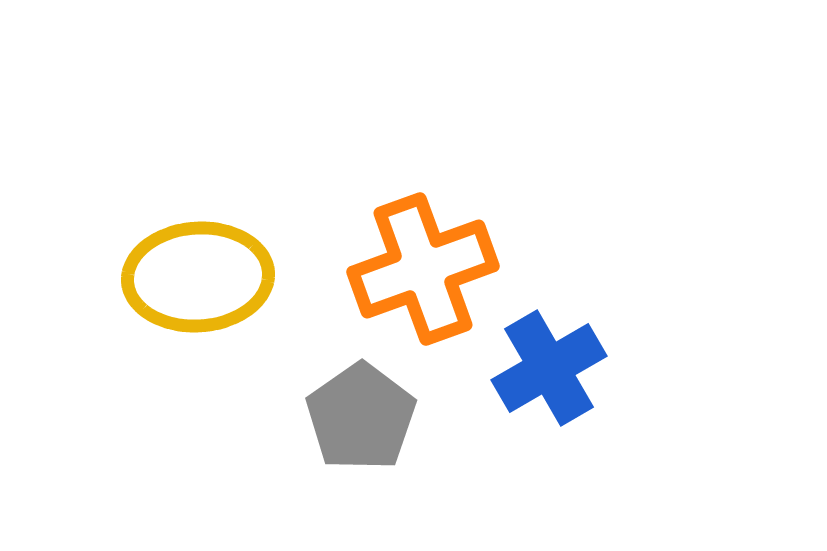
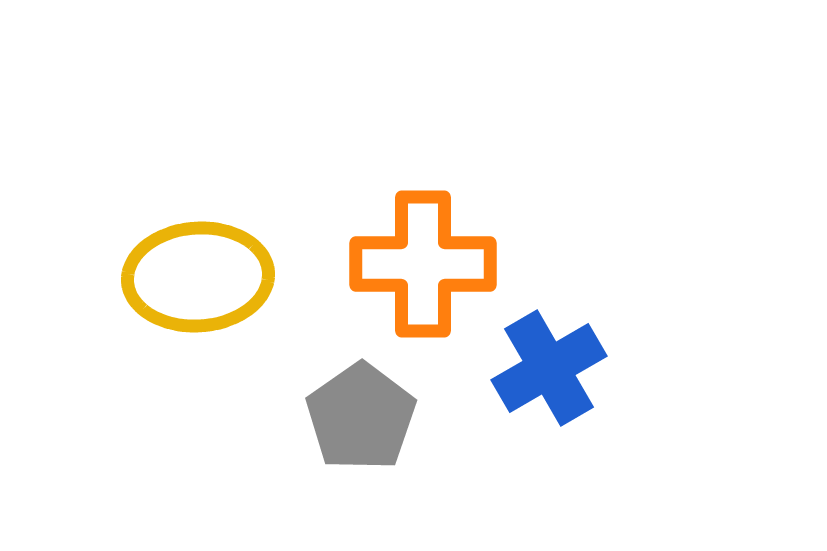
orange cross: moved 5 px up; rotated 20 degrees clockwise
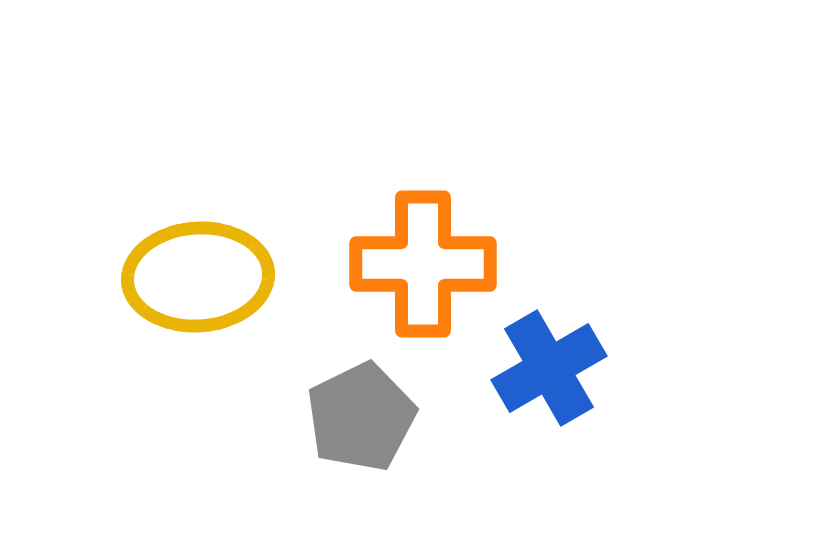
gray pentagon: rotated 9 degrees clockwise
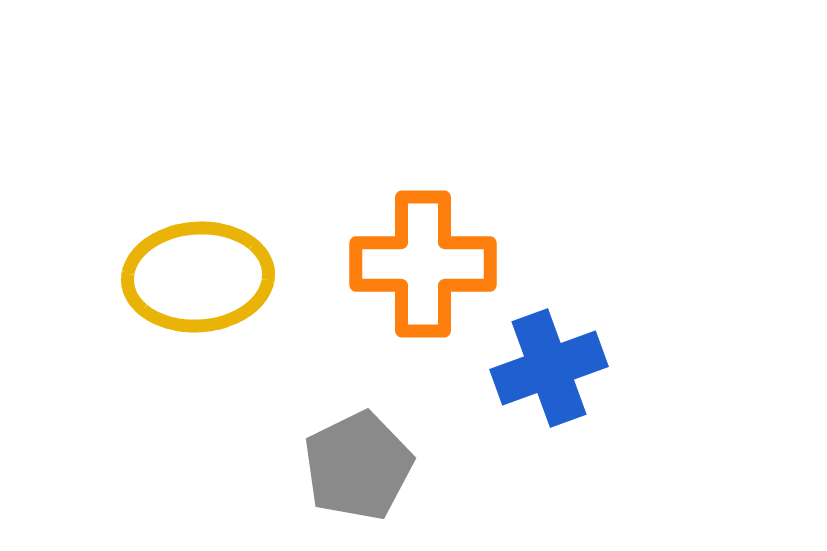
blue cross: rotated 10 degrees clockwise
gray pentagon: moved 3 px left, 49 px down
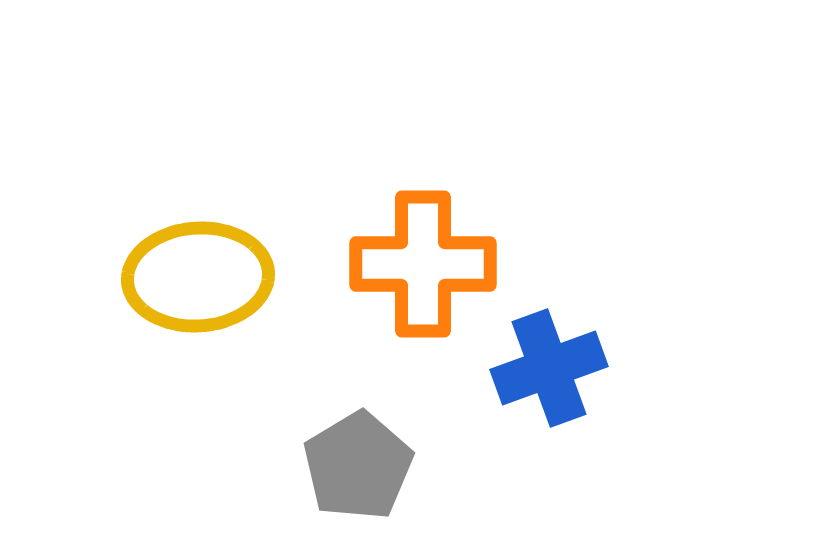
gray pentagon: rotated 5 degrees counterclockwise
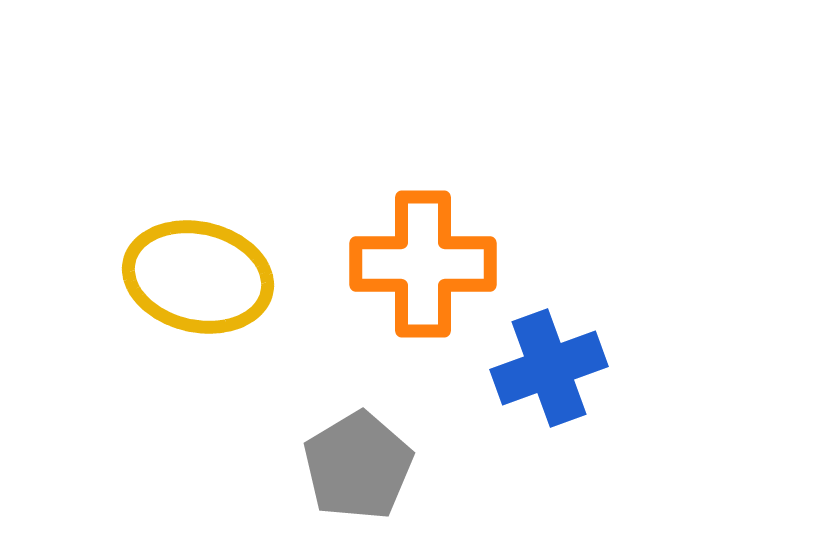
yellow ellipse: rotated 17 degrees clockwise
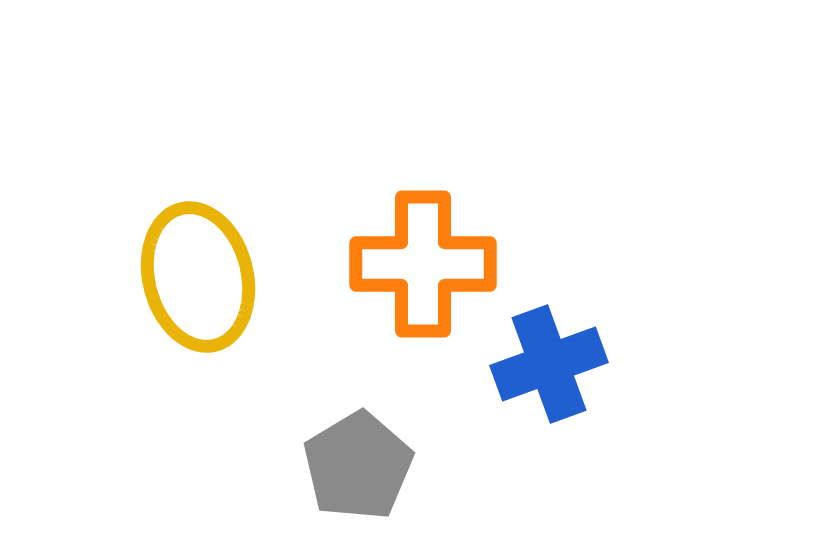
yellow ellipse: rotated 63 degrees clockwise
blue cross: moved 4 px up
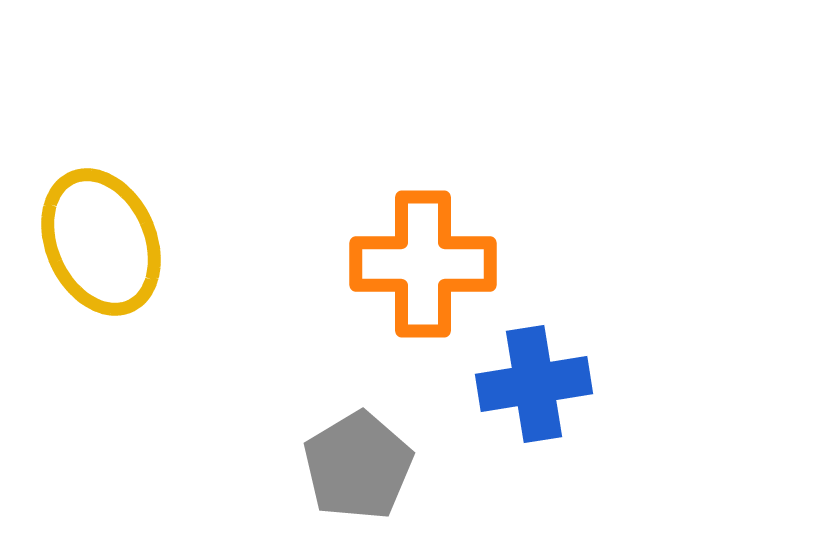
yellow ellipse: moved 97 px left, 35 px up; rotated 10 degrees counterclockwise
blue cross: moved 15 px left, 20 px down; rotated 11 degrees clockwise
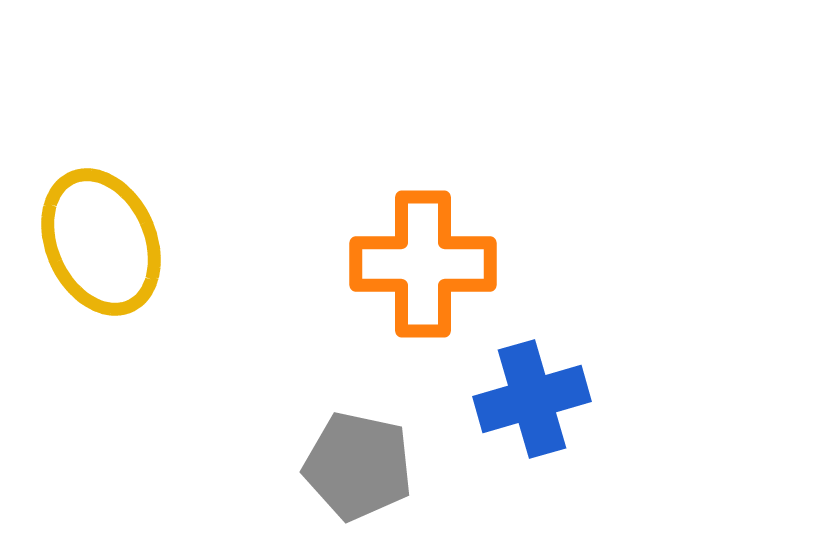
blue cross: moved 2 px left, 15 px down; rotated 7 degrees counterclockwise
gray pentagon: rotated 29 degrees counterclockwise
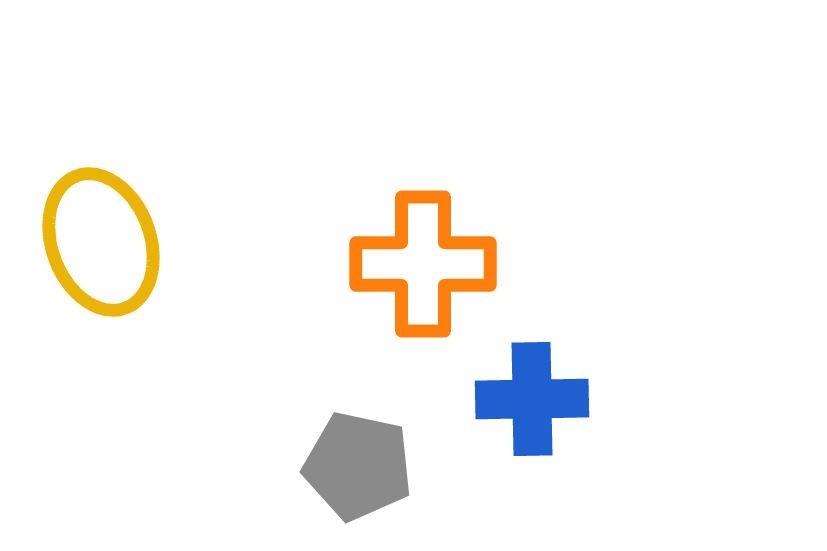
yellow ellipse: rotated 4 degrees clockwise
blue cross: rotated 15 degrees clockwise
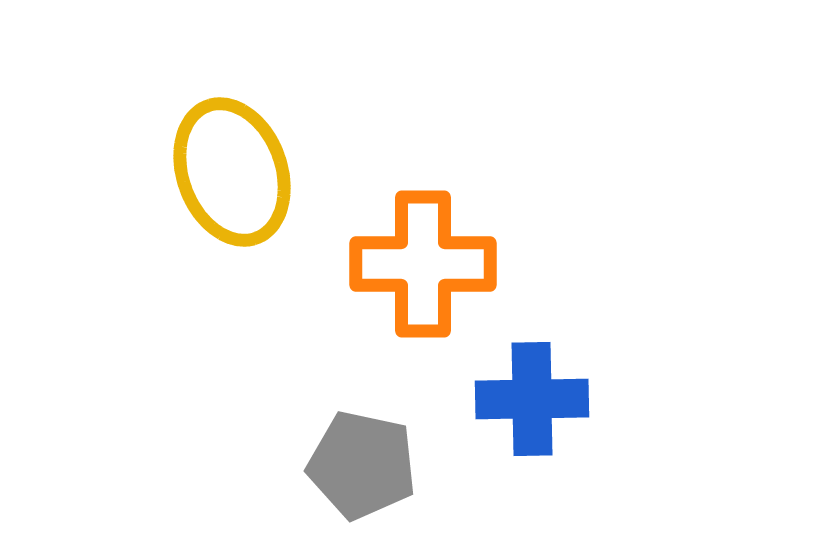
yellow ellipse: moved 131 px right, 70 px up
gray pentagon: moved 4 px right, 1 px up
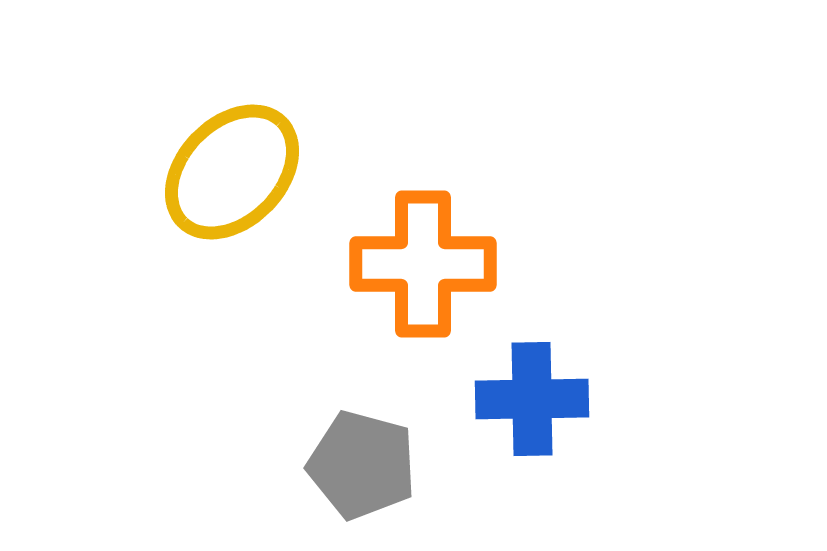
yellow ellipse: rotated 64 degrees clockwise
gray pentagon: rotated 3 degrees clockwise
